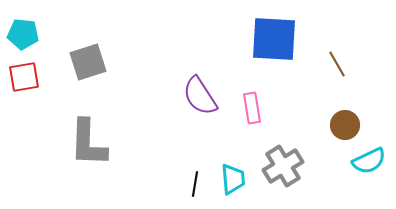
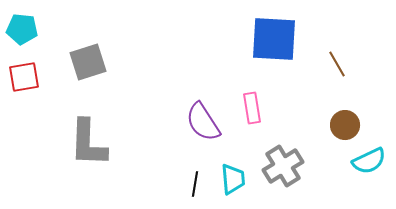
cyan pentagon: moved 1 px left, 5 px up
purple semicircle: moved 3 px right, 26 px down
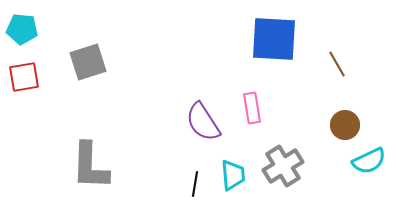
gray L-shape: moved 2 px right, 23 px down
cyan trapezoid: moved 4 px up
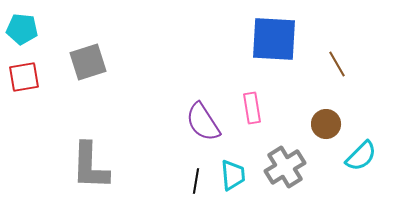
brown circle: moved 19 px left, 1 px up
cyan semicircle: moved 8 px left, 5 px up; rotated 20 degrees counterclockwise
gray cross: moved 2 px right, 1 px down
black line: moved 1 px right, 3 px up
